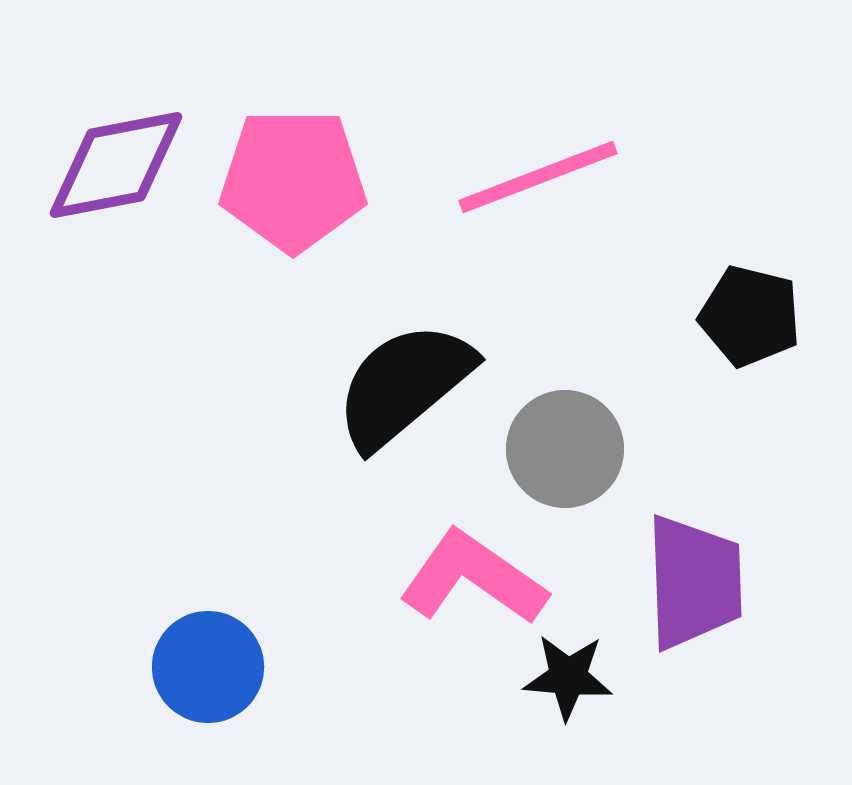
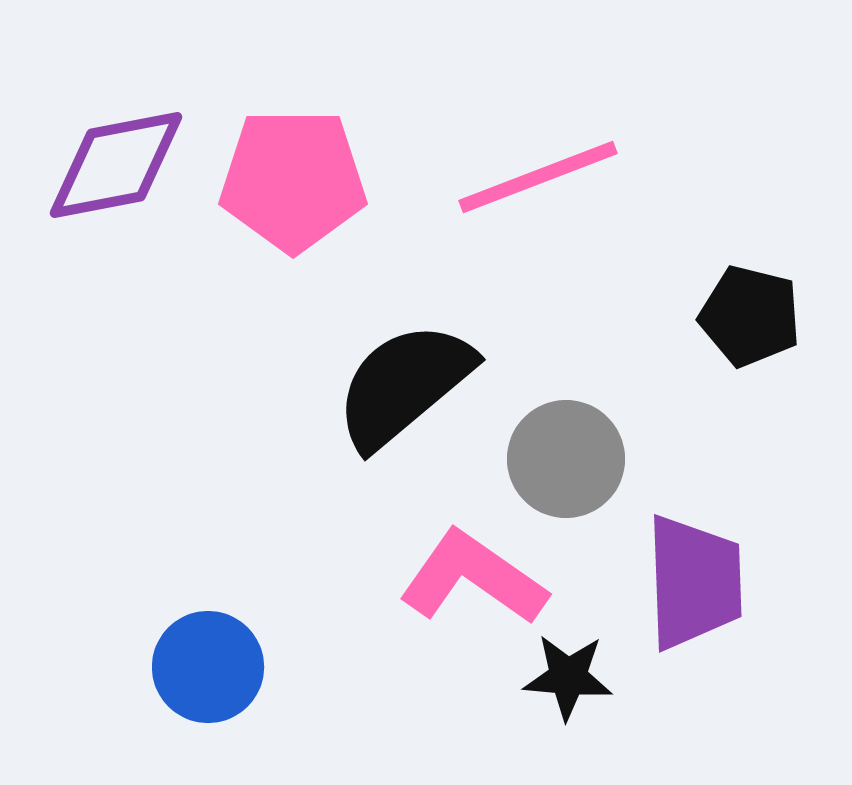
gray circle: moved 1 px right, 10 px down
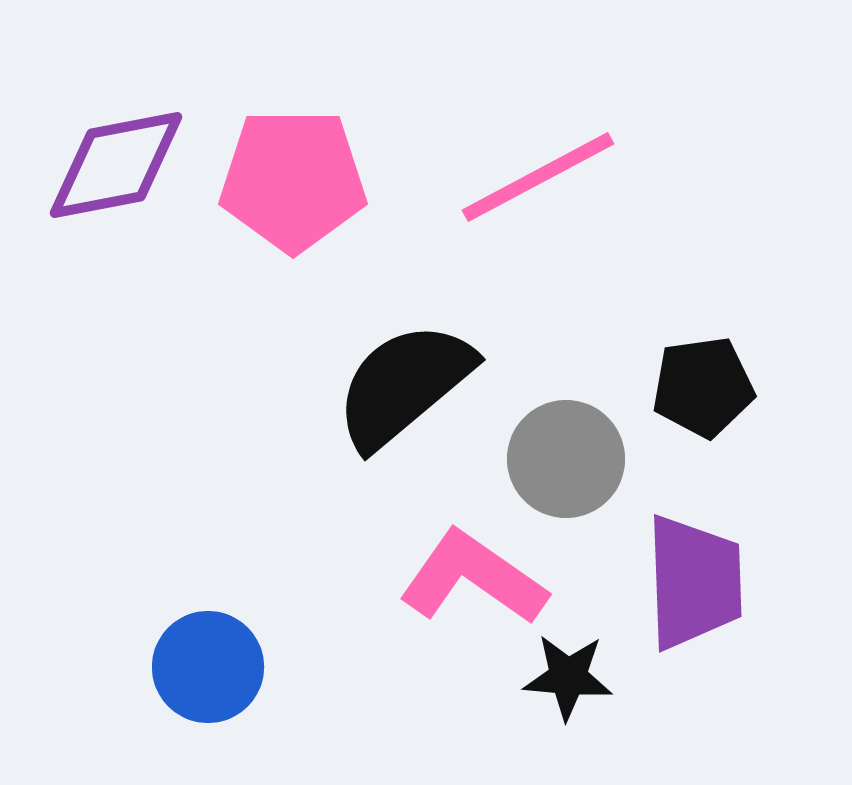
pink line: rotated 7 degrees counterclockwise
black pentagon: moved 47 px left, 71 px down; rotated 22 degrees counterclockwise
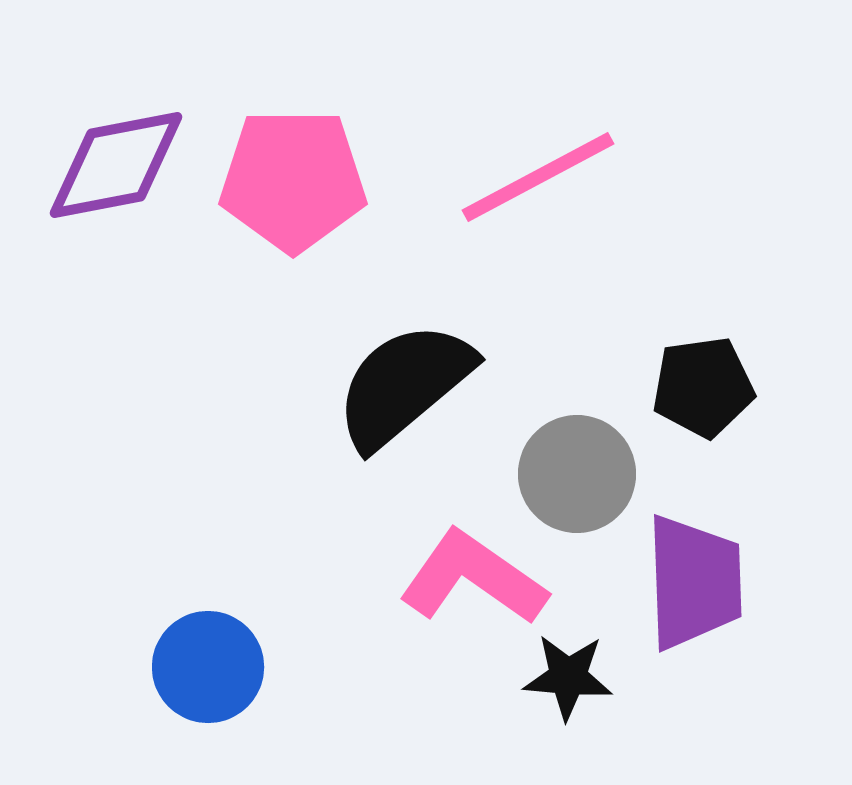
gray circle: moved 11 px right, 15 px down
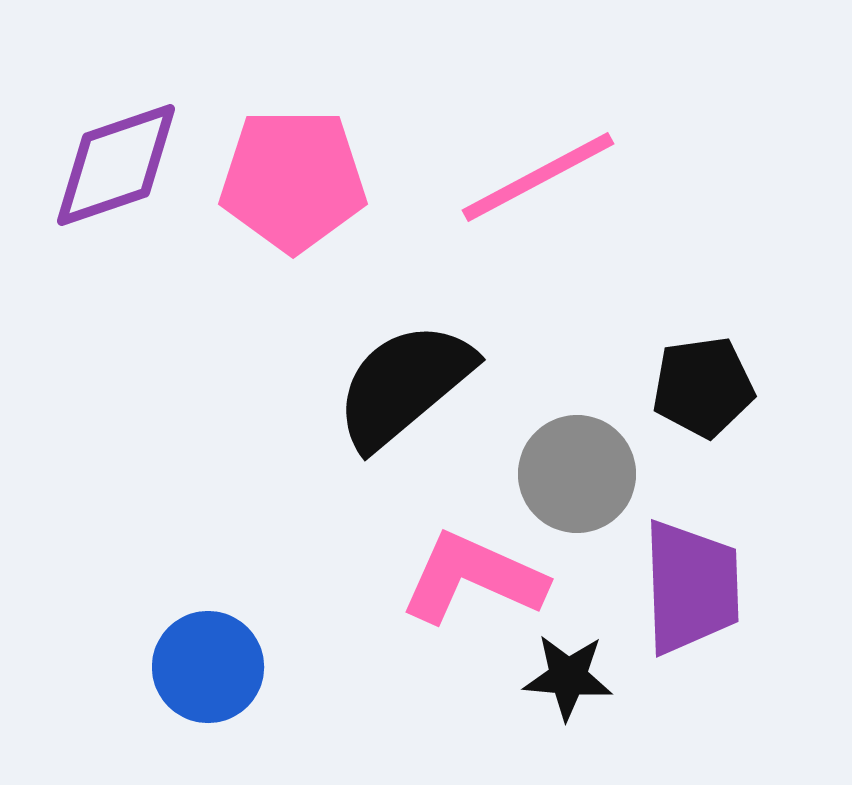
purple diamond: rotated 8 degrees counterclockwise
pink L-shape: rotated 11 degrees counterclockwise
purple trapezoid: moved 3 px left, 5 px down
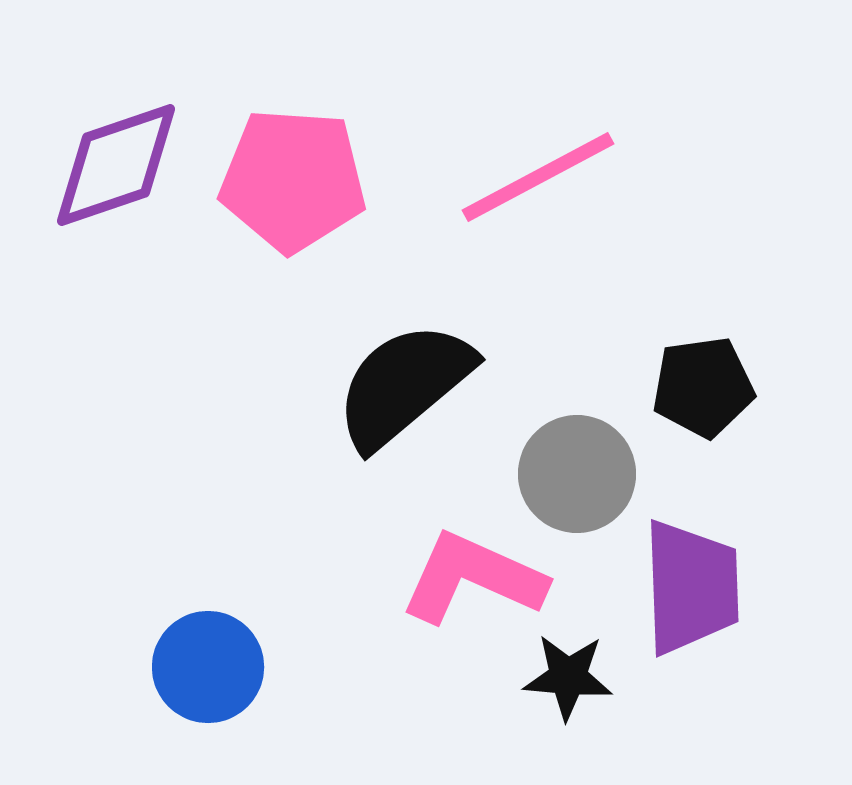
pink pentagon: rotated 4 degrees clockwise
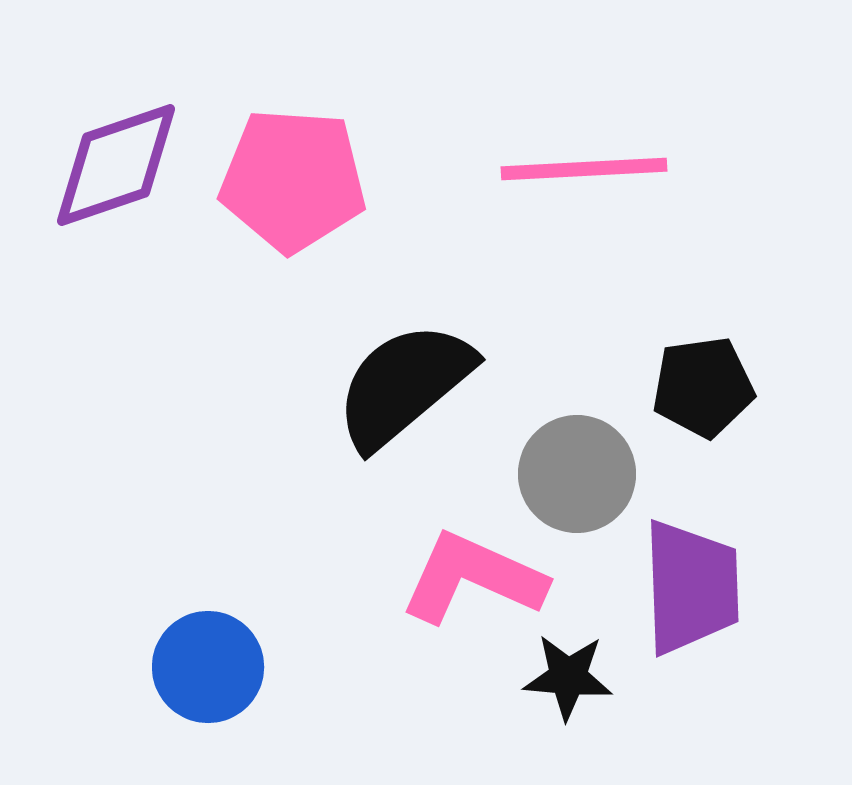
pink line: moved 46 px right, 8 px up; rotated 25 degrees clockwise
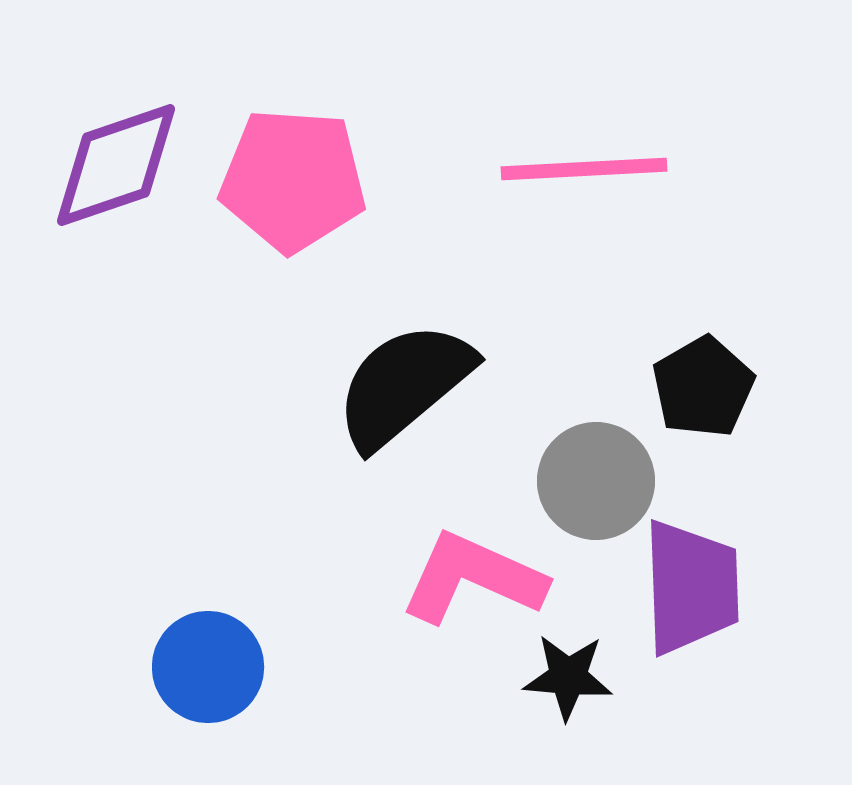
black pentagon: rotated 22 degrees counterclockwise
gray circle: moved 19 px right, 7 px down
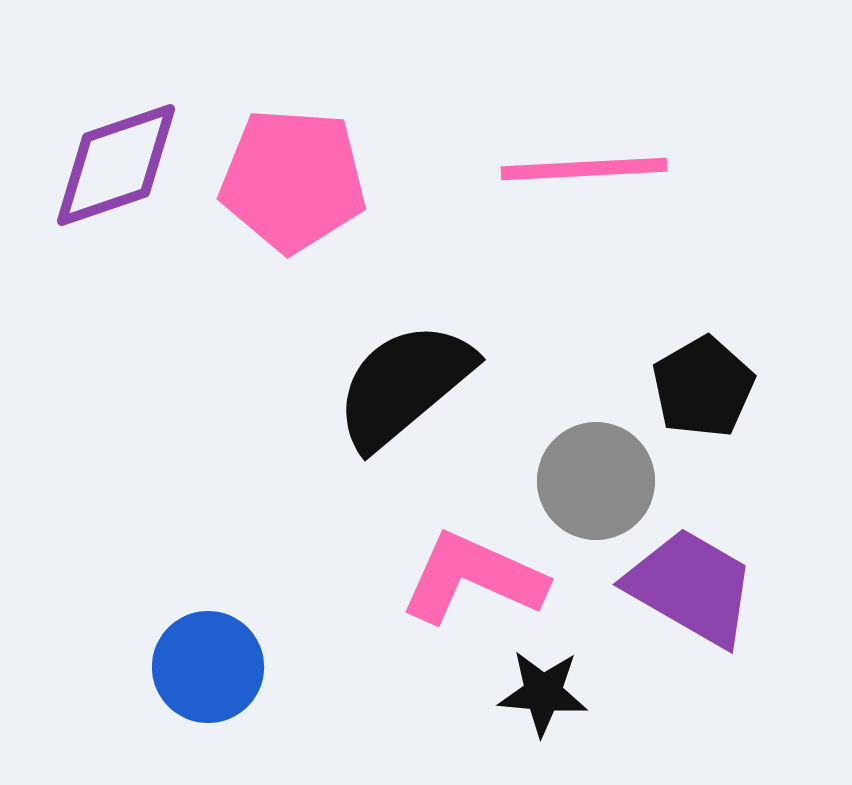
purple trapezoid: rotated 58 degrees counterclockwise
black star: moved 25 px left, 16 px down
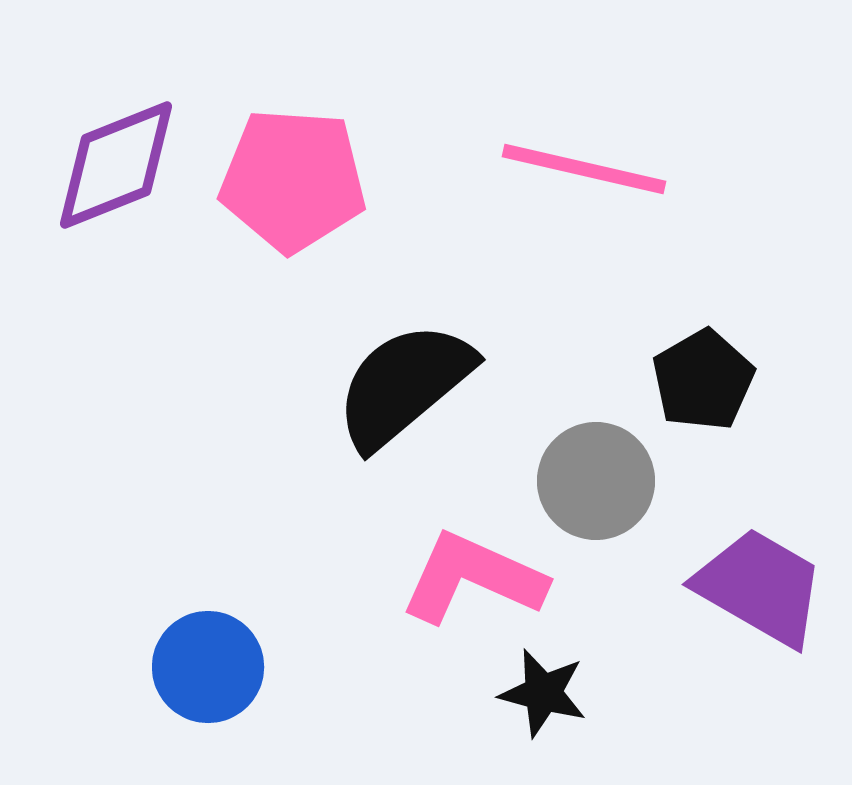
purple diamond: rotated 3 degrees counterclockwise
pink line: rotated 16 degrees clockwise
black pentagon: moved 7 px up
purple trapezoid: moved 69 px right
black star: rotated 10 degrees clockwise
